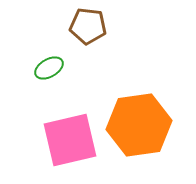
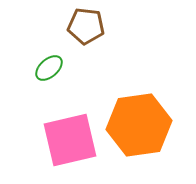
brown pentagon: moved 2 px left
green ellipse: rotated 12 degrees counterclockwise
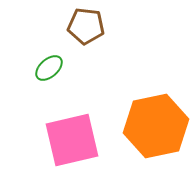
orange hexagon: moved 17 px right, 1 px down; rotated 4 degrees counterclockwise
pink square: moved 2 px right
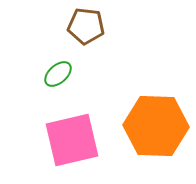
green ellipse: moved 9 px right, 6 px down
orange hexagon: rotated 14 degrees clockwise
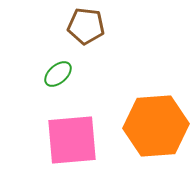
orange hexagon: rotated 6 degrees counterclockwise
pink square: rotated 8 degrees clockwise
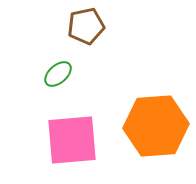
brown pentagon: rotated 18 degrees counterclockwise
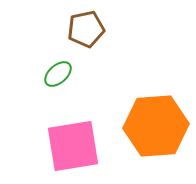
brown pentagon: moved 3 px down
pink square: moved 1 px right, 6 px down; rotated 4 degrees counterclockwise
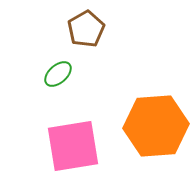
brown pentagon: rotated 18 degrees counterclockwise
